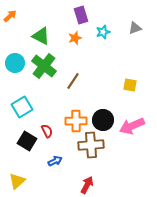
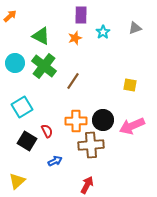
purple rectangle: rotated 18 degrees clockwise
cyan star: rotated 16 degrees counterclockwise
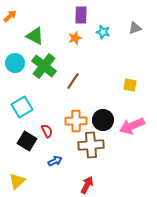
cyan star: rotated 24 degrees counterclockwise
green triangle: moved 6 px left
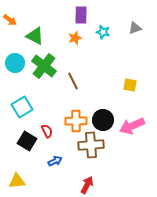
orange arrow: moved 4 px down; rotated 80 degrees clockwise
brown line: rotated 60 degrees counterclockwise
yellow triangle: rotated 36 degrees clockwise
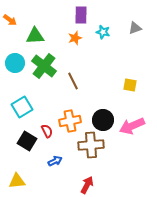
green triangle: rotated 30 degrees counterclockwise
orange cross: moved 6 px left; rotated 10 degrees counterclockwise
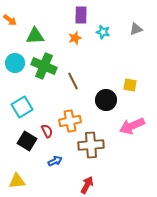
gray triangle: moved 1 px right, 1 px down
green cross: rotated 15 degrees counterclockwise
black circle: moved 3 px right, 20 px up
